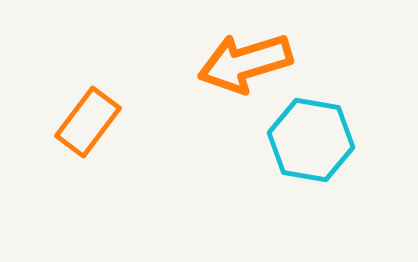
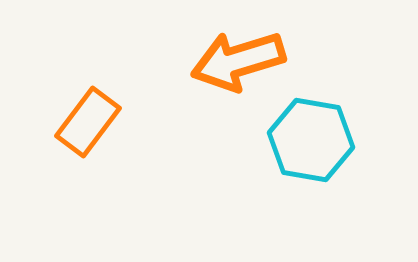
orange arrow: moved 7 px left, 2 px up
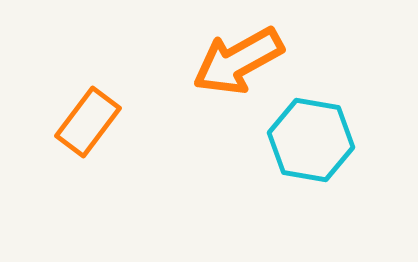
orange arrow: rotated 12 degrees counterclockwise
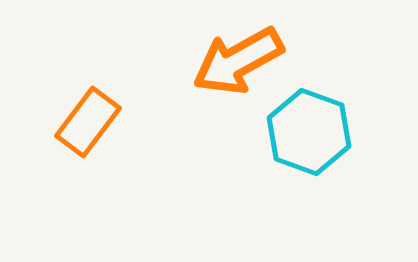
cyan hexagon: moved 2 px left, 8 px up; rotated 10 degrees clockwise
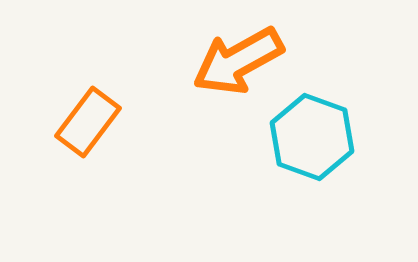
cyan hexagon: moved 3 px right, 5 px down
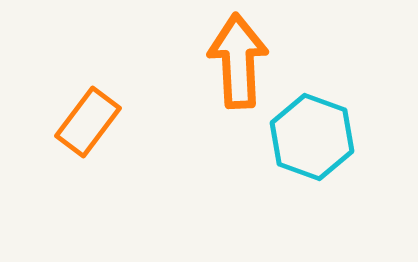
orange arrow: rotated 116 degrees clockwise
